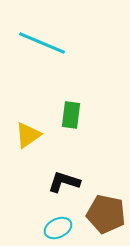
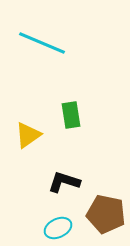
green rectangle: rotated 16 degrees counterclockwise
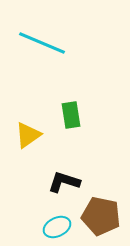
brown pentagon: moved 5 px left, 2 px down
cyan ellipse: moved 1 px left, 1 px up
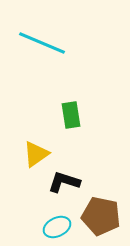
yellow triangle: moved 8 px right, 19 px down
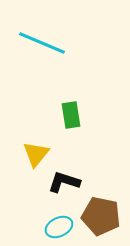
yellow triangle: rotated 16 degrees counterclockwise
cyan ellipse: moved 2 px right
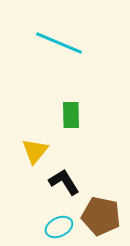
cyan line: moved 17 px right
green rectangle: rotated 8 degrees clockwise
yellow triangle: moved 1 px left, 3 px up
black L-shape: rotated 40 degrees clockwise
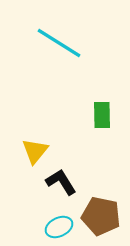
cyan line: rotated 9 degrees clockwise
green rectangle: moved 31 px right
black L-shape: moved 3 px left
